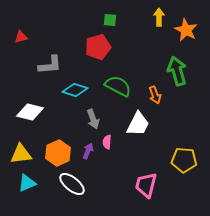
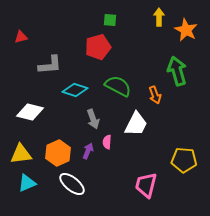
white trapezoid: moved 2 px left
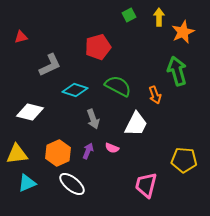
green square: moved 19 px right, 5 px up; rotated 32 degrees counterclockwise
orange star: moved 3 px left, 2 px down; rotated 20 degrees clockwise
gray L-shape: rotated 20 degrees counterclockwise
pink semicircle: moved 5 px right, 6 px down; rotated 72 degrees counterclockwise
yellow triangle: moved 4 px left
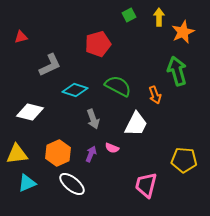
red pentagon: moved 3 px up
purple arrow: moved 3 px right, 3 px down
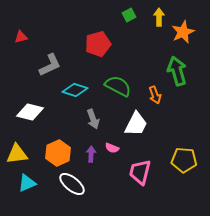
purple arrow: rotated 21 degrees counterclockwise
pink trapezoid: moved 6 px left, 13 px up
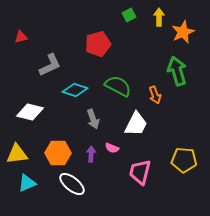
orange hexagon: rotated 25 degrees clockwise
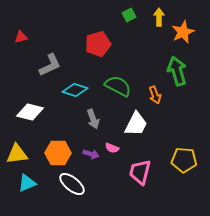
purple arrow: rotated 105 degrees clockwise
